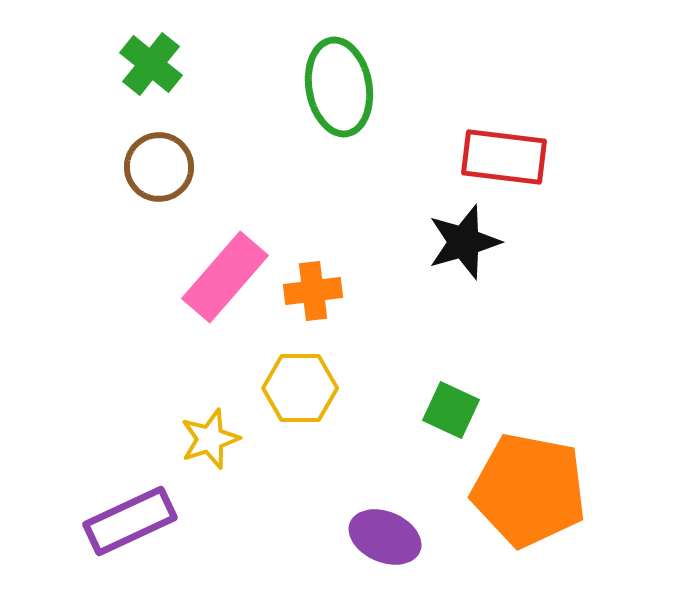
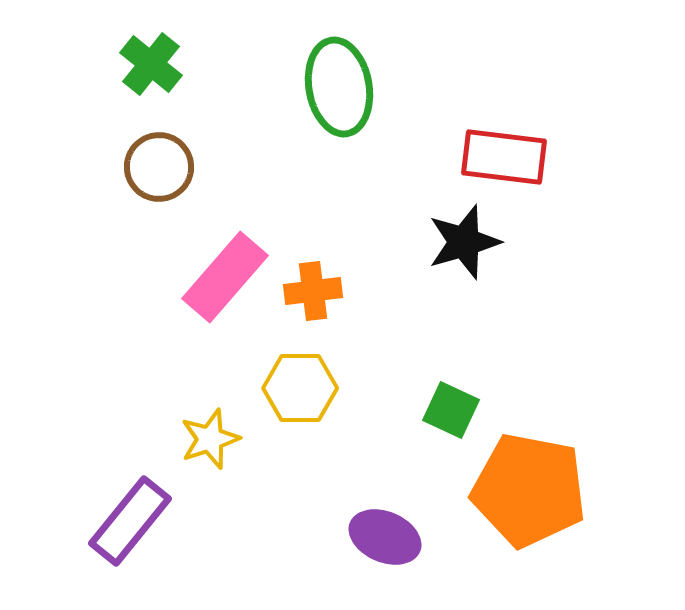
purple rectangle: rotated 26 degrees counterclockwise
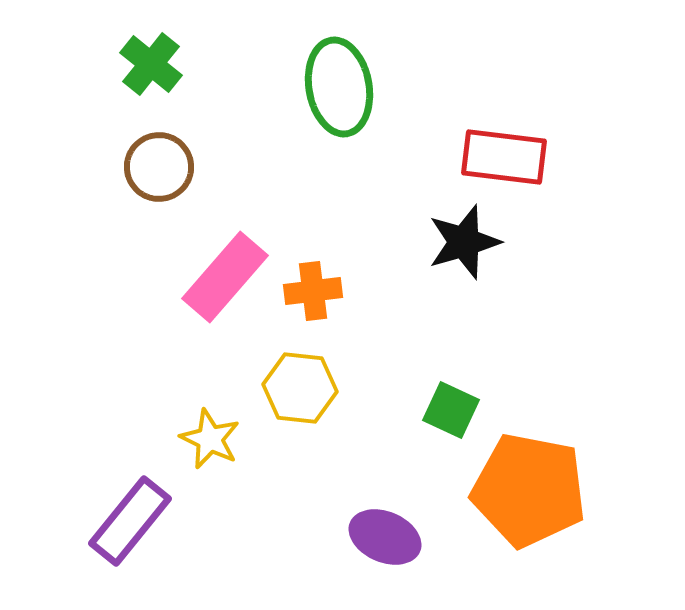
yellow hexagon: rotated 6 degrees clockwise
yellow star: rotated 28 degrees counterclockwise
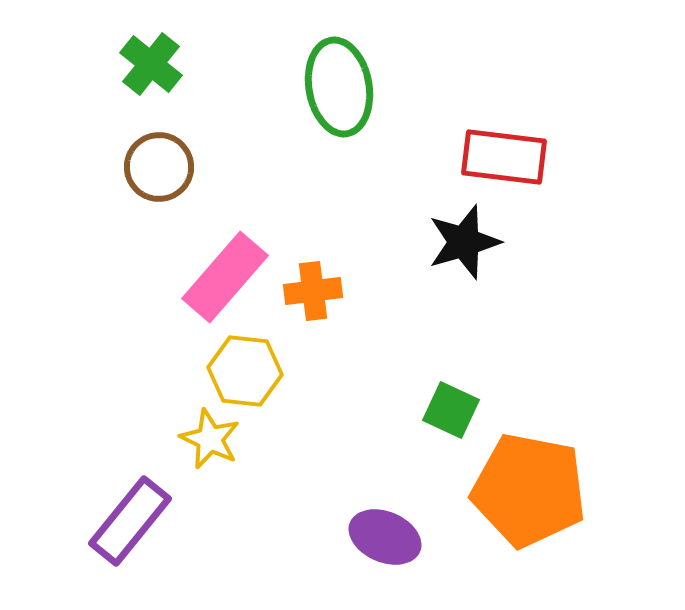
yellow hexagon: moved 55 px left, 17 px up
